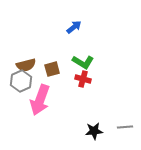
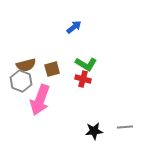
green L-shape: moved 3 px right, 2 px down
gray hexagon: rotated 15 degrees counterclockwise
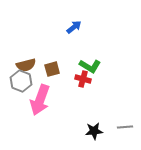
green L-shape: moved 4 px right, 2 px down
